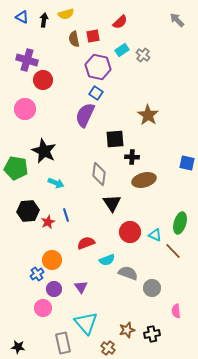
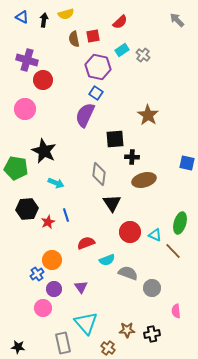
black hexagon at (28, 211): moved 1 px left, 2 px up
brown star at (127, 330): rotated 14 degrees clockwise
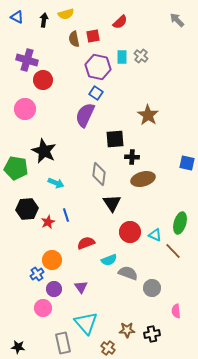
blue triangle at (22, 17): moved 5 px left
cyan rectangle at (122, 50): moved 7 px down; rotated 56 degrees counterclockwise
gray cross at (143, 55): moved 2 px left, 1 px down
brown ellipse at (144, 180): moved 1 px left, 1 px up
cyan semicircle at (107, 260): moved 2 px right
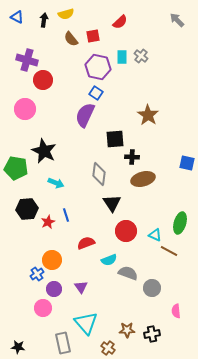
brown semicircle at (74, 39): moved 3 px left; rotated 28 degrees counterclockwise
red circle at (130, 232): moved 4 px left, 1 px up
brown line at (173, 251): moved 4 px left; rotated 18 degrees counterclockwise
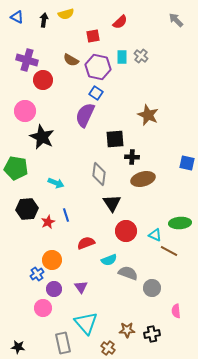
gray arrow at (177, 20): moved 1 px left
brown semicircle at (71, 39): moved 21 px down; rotated 21 degrees counterclockwise
pink circle at (25, 109): moved 2 px down
brown star at (148, 115): rotated 10 degrees counterclockwise
black star at (44, 151): moved 2 px left, 14 px up
green ellipse at (180, 223): rotated 70 degrees clockwise
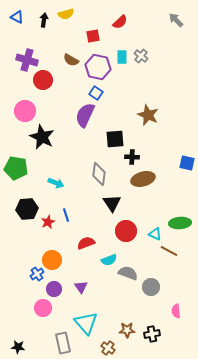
cyan triangle at (155, 235): moved 1 px up
gray circle at (152, 288): moved 1 px left, 1 px up
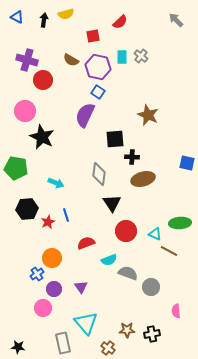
blue square at (96, 93): moved 2 px right, 1 px up
orange circle at (52, 260): moved 2 px up
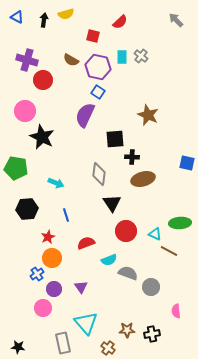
red square at (93, 36): rotated 24 degrees clockwise
red star at (48, 222): moved 15 px down
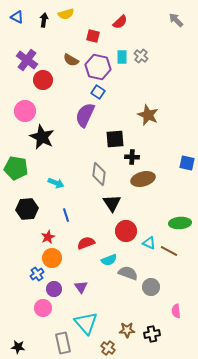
purple cross at (27, 60): rotated 20 degrees clockwise
cyan triangle at (155, 234): moved 6 px left, 9 px down
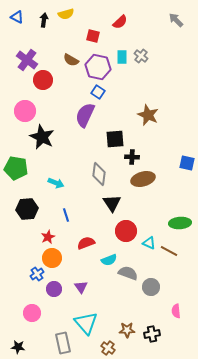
pink circle at (43, 308): moved 11 px left, 5 px down
